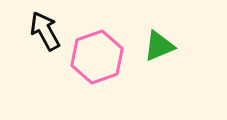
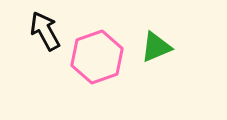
green triangle: moved 3 px left, 1 px down
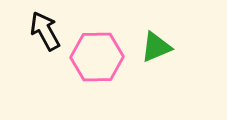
pink hexagon: rotated 18 degrees clockwise
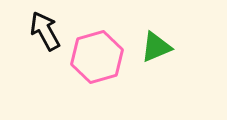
pink hexagon: rotated 15 degrees counterclockwise
